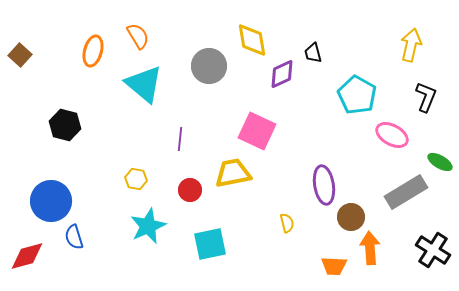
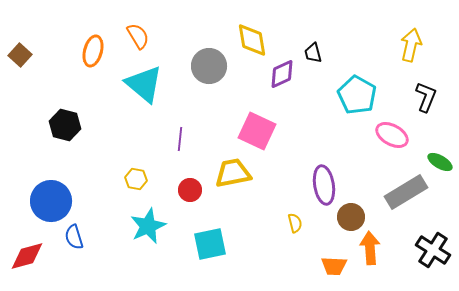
yellow semicircle: moved 8 px right
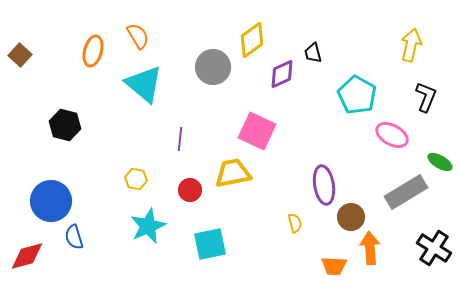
yellow diamond: rotated 63 degrees clockwise
gray circle: moved 4 px right, 1 px down
black cross: moved 1 px right, 2 px up
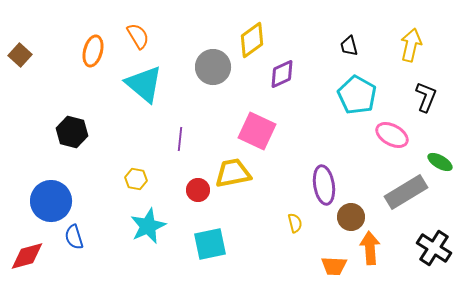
black trapezoid: moved 36 px right, 7 px up
black hexagon: moved 7 px right, 7 px down
red circle: moved 8 px right
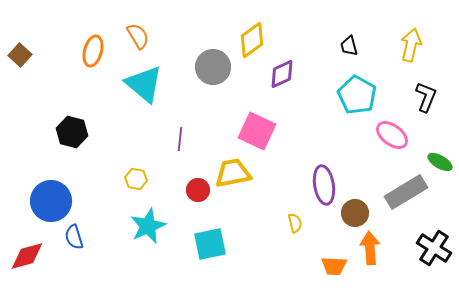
pink ellipse: rotated 8 degrees clockwise
brown circle: moved 4 px right, 4 px up
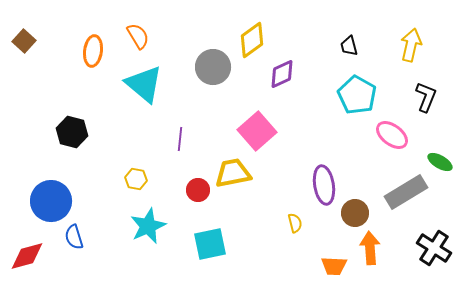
orange ellipse: rotated 8 degrees counterclockwise
brown square: moved 4 px right, 14 px up
pink square: rotated 24 degrees clockwise
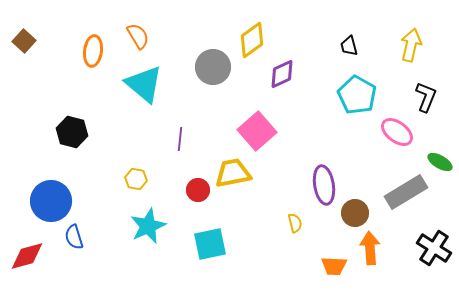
pink ellipse: moved 5 px right, 3 px up
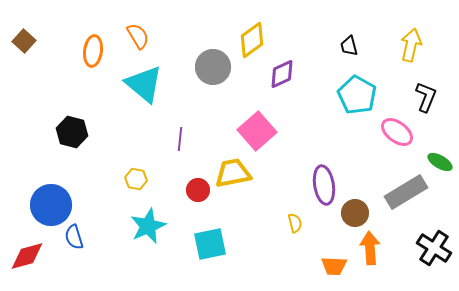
blue circle: moved 4 px down
